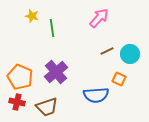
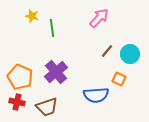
brown line: rotated 24 degrees counterclockwise
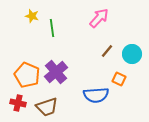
cyan circle: moved 2 px right
orange pentagon: moved 7 px right, 2 px up
red cross: moved 1 px right, 1 px down
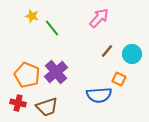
green line: rotated 30 degrees counterclockwise
blue semicircle: moved 3 px right
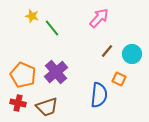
orange pentagon: moved 4 px left
blue semicircle: rotated 80 degrees counterclockwise
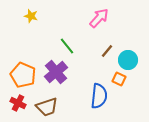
yellow star: moved 1 px left
green line: moved 15 px right, 18 px down
cyan circle: moved 4 px left, 6 px down
blue semicircle: moved 1 px down
red cross: rotated 14 degrees clockwise
